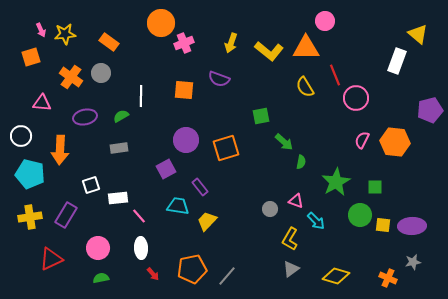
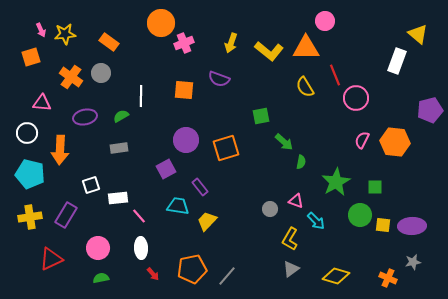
white circle at (21, 136): moved 6 px right, 3 px up
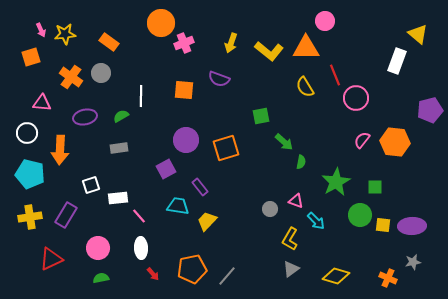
pink semicircle at (362, 140): rotated 12 degrees clockwise
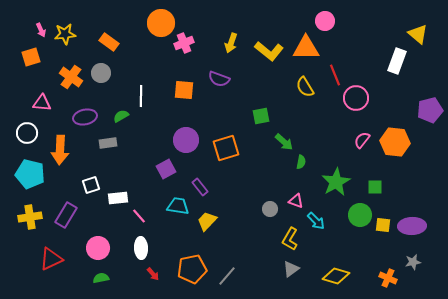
gray rectangle at (119, 148): moved 11 px left, 5 px up
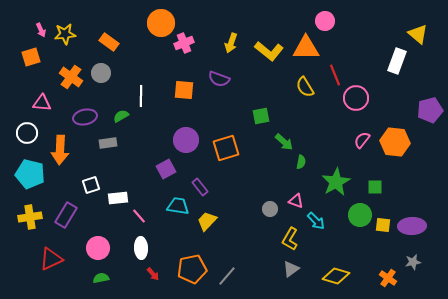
orange cross at (388, 278): rotated 12 degrees clockwise
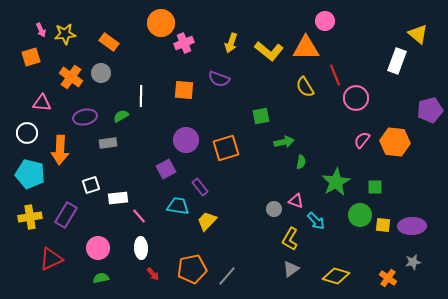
green arrow at (284, 142): rotated 54 degrees counterclockwise
gray circle at (270, 209): moved 4 px right
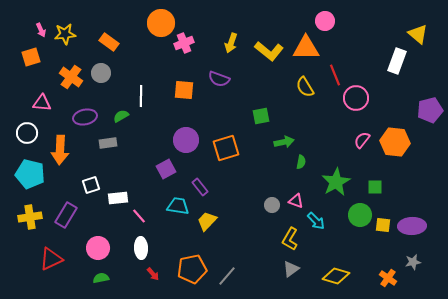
gray circle at (274, 209): moved 2 px left, 4 px up
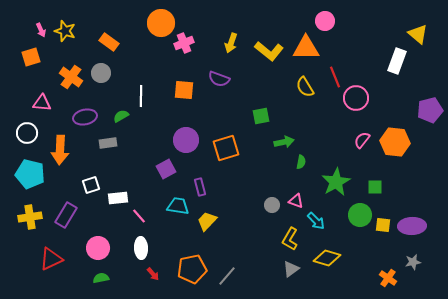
yellow star at (65, 34): moved 3 px up; rotated 25 degrees clockwise
red line at (335, 75): moved 2 px down
purple rectangle at (200, 187): rotated 24 degrees clockwise
yellow diamond at (336, 276): moved 9 px left, 18 px up
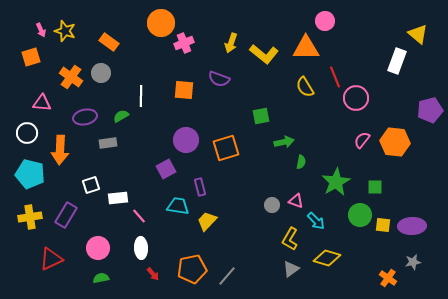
yellow L-shape at (269, 51): moved 5 px left, 3 px down
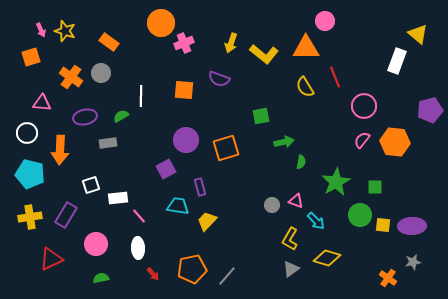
pink circle at (356, 98): moved 8 px right, 8 px down
pink circle at (98, 248): moved 2 px left, 4 px up
white ellipse at (141, 248): moved 3 px left
